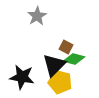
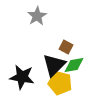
green diamond: moved 6 px down; rotated 25 degrees counterclockwise
yellow pentagon: moved 1 px down
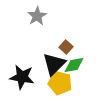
brown square: rotated 16 degrees clockwise
black triangle: moved 1 px up
